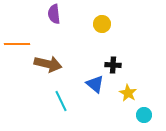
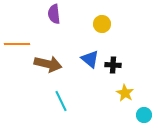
blue triangle: moved 5 px left, 25 px up
yellow star: moved 3 px left
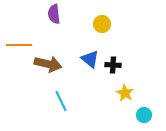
orange line: moved 2 px right, 1 px down
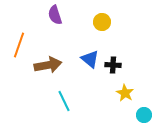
purple semicircle: moved 1 px right, 1 px down; rotated 12 degrees counterclockwise
yellow circle: moved 2 px up
orange line: rotated 70 degrees counterclockwise
brown arrow: moved 1 px down; rotated 24 degrees counterclockwise
cyan line: moved 3 px right
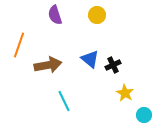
yellow circle: moved 5 px left, 7 px up
black cross: rotated 28 degrees counterclockwise
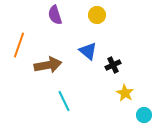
blue triangle: moved 2 px left, 8 px up
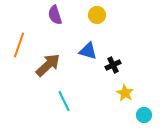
blue triangle: rotated 24 degrees counterclockwise
brown arrow: rotated 32 degrees counterclockwise
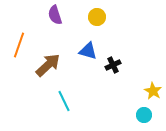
yellow circle: moved 2 px down
yellow star: moved 28 px right, 2 px up
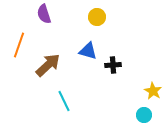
purple semicircle: moved 11 px left, 1 px up
black cross: rotated 21 degrees clockwise
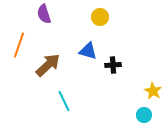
yellow circle: moved 3 px right
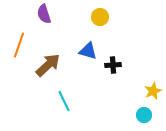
yellow star: rotated 18 degrees clockwise
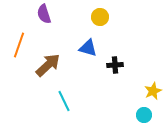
blue triangle: moved 3 px up
black cross: moved 2 px right
